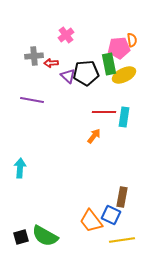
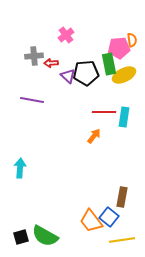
blue square: moved 2 px left, 2 px down; rotated 12 degrees clockwise
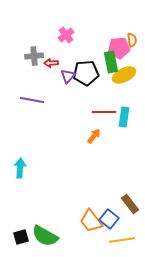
green rectangle: moved 2 px right, 2 px up
purple triangle: rotated 28 degrees clockwise
brown rectangle: moved 8 px right, 7 px down; rotated 48 degrees counterclockwise
blue square: moved 2 px down
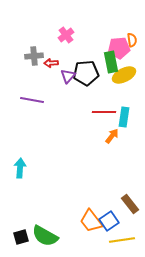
orange arrow: moved 18 px right
blue square: moved 2 px down; rotated 18 degrees clockwise
